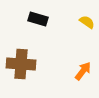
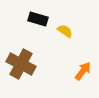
yellow semicircle: moved 22 px left, 9 px down
brown cross: rotated 24 degrees clockwise
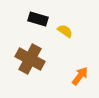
brown cross: moved 9 px right, 5 px up
orange arrow: moved 3 px left, 5 px down
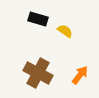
brown cross: moved 8 px right, 14 px down
orange arrow: moved 1 px up
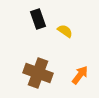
black rectangle: rotated 54 degrees clockwise
brown cross: rotated 8 degrees counterclockwise
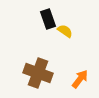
black rectangle: moved 10 px right
orange arrow: moved 4 px down
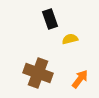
black rectangle: moved 2 px right
yellow semicircle: moved 5 px right, 8 px down; rotated 49 degrees counterclockwise
